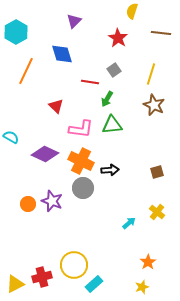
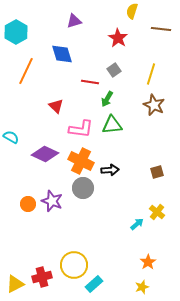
purple triangle: rotated 28 degrees clockwise
brown line: moved 4 px up
cyan arrow: moved 8 px right, 1 px down
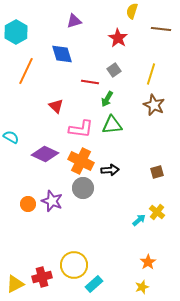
cyan arrow: moved 2 px right, 4 px up
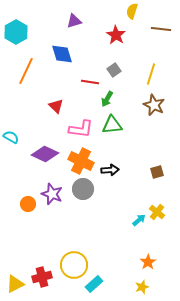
red star: moved 2 px left, 3 px up
gray circle: moved 1 px down
purple star: moved 7 px up
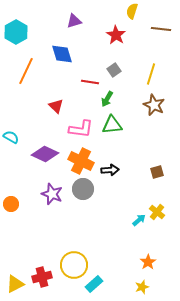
orange circle: moved 17 px left
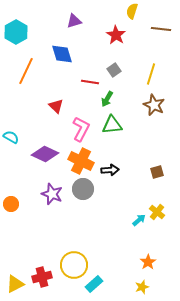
pink L-shape: rotated 70 degrees counterclockwise
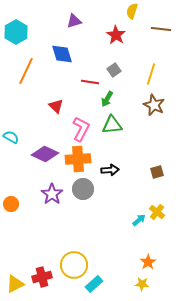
orange cross: moved 3 px left, 2 px up; rotated 30 degrees counterclockwise
purple star: rotated 15 degrees clockwise
yellow star: moved 3 px up; rotated 24 degrees clockwise
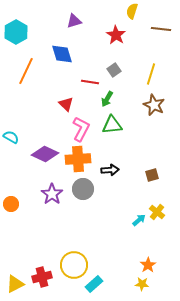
red triangle: moved 10 px right, 2 px up
brown square: moved 5 px left, 3 px down
orange star: moved 3 px down
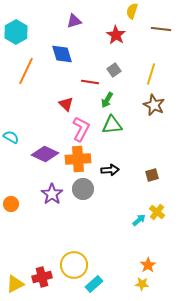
green arrow: moved 1 px down
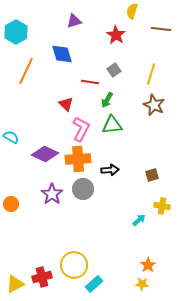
yellow cross: moved 5 px right, 6 px up; rotated 28 degrees counterclockwise
